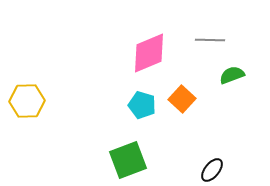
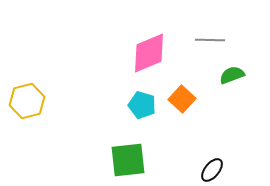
yellow hexagon: rotated 12 degrees counterclockwise
green square: rotated 15 degrees clockwise
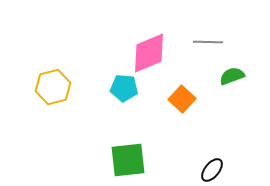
gray line: moved 2 px left, 2 px down
green semicircle: moved 1 px down
yellow hexagon: moved 26 px right, 14 px up
cyan pentagon: moved 18 px left, 17 px up; rotated 12 degrees counterclockwise
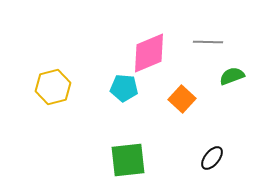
black ellipse: moved 12 px up
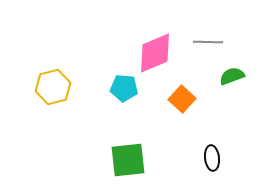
pink diamond: moved 6 px right
black ellipse: rotated 45 degrees counterclockwise
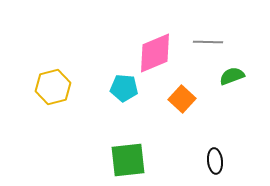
black ellipse: moved 3 px right, 3 px down
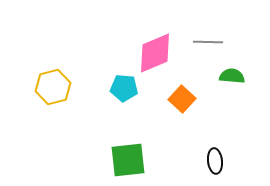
green semicircle: rotated 25 degrees clockwise
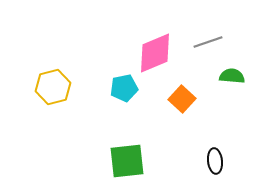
gray line: rotated 20 degrees counterclockwise
cyan pentagon: rotated 16 degrees counterclockwise
green square: moved 1 px left, 1 px down
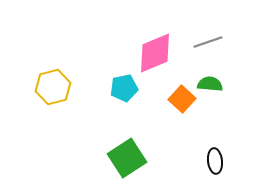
green semicircle: moved 22 px left, 8 px down
green square: moved 3 px up; rotated 27 degrees counterclockwise
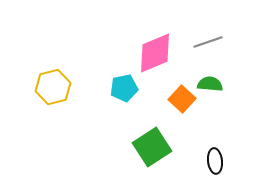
green square: moved 25 px right, 11 px up
